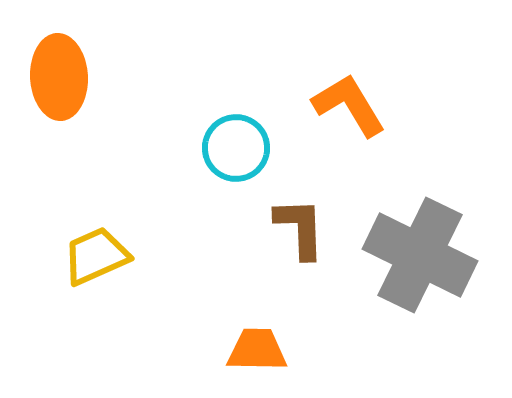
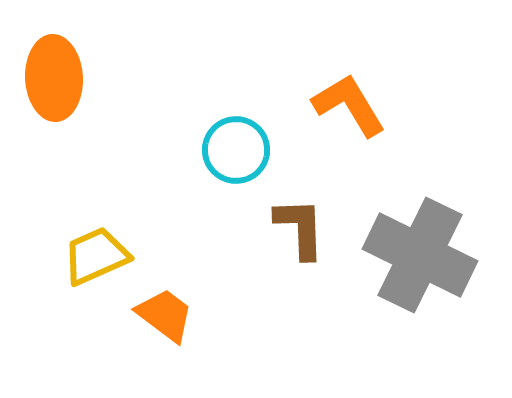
orange ellipse: moved 5 px left, 1 px down
cyan circle: moved 2 px down
orange trapezoid: moved 92 px left, 35 px up; rotated 36 degrees clockwise
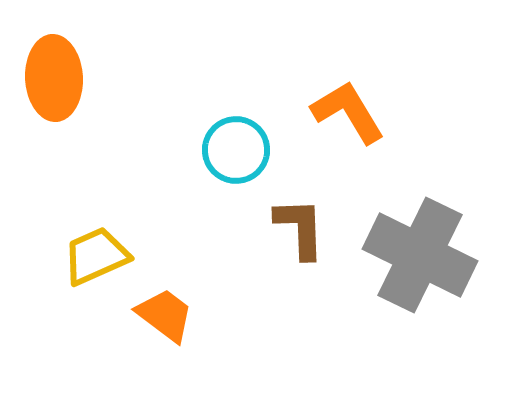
orange L-shape: moved 1 px left, 7 px down
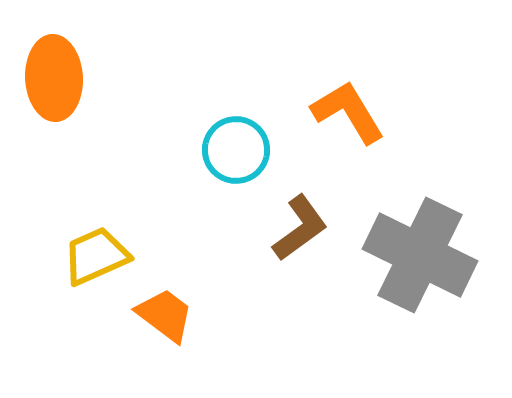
brown L-shape: rotated 56 degrees clockwise
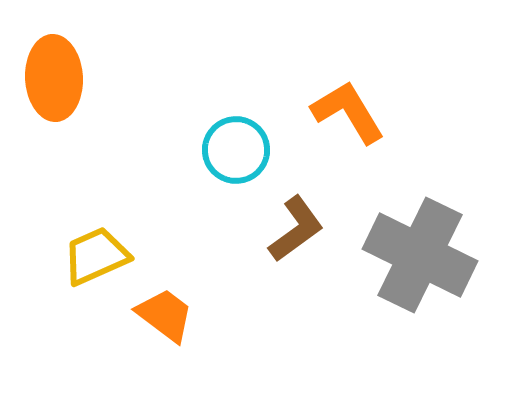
brown L-shape: moved 4 px left, 1 px down
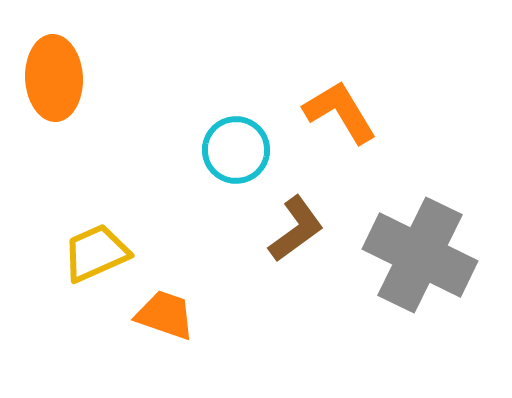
orange L-shape: moved 8 px left
yellow trapezoid: moved 3 px up
orange trapezoid: rotated 18 degrees counterclockwise
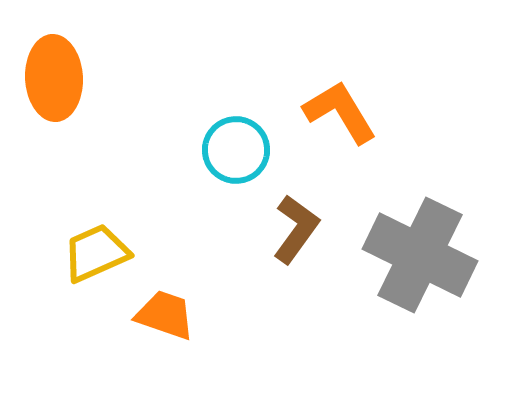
brown L-shape: rotated 18 degrees counterclockwise
